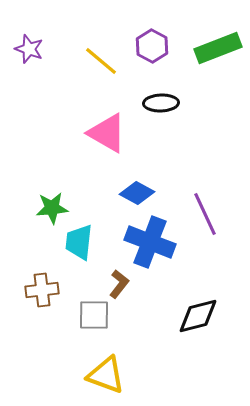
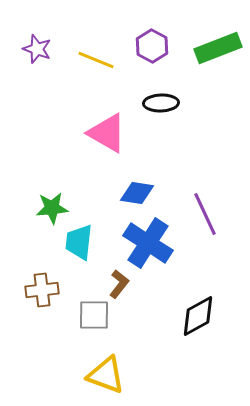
purple star: moved 8 px right
yellow line: moved 5 px left, 1 px up; rotated 18 degrees counterclockwise
blue diamond: rotated 20 degrees counterclockwise
blue cross: moved 2 px left, 1 px down; rotated 12 degrees clockwise
black diamond: rotated 15 degrees counterclockwise
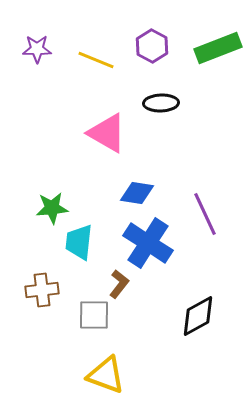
purple star: rotated 20 degrees counterclockwise
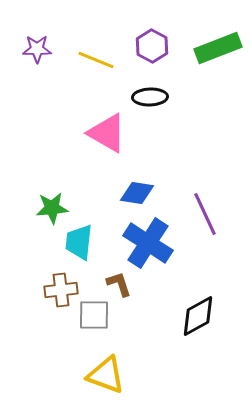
black ellipse: moved 11 px left, 6 px up
brown L-shape: rotated 56 degrees counterclockwise
brown cross: moved 19 px right
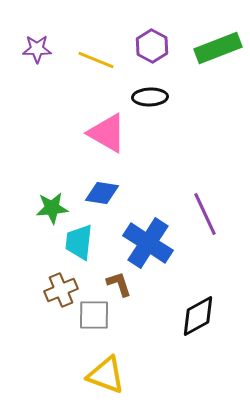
blue diamond: moved 35 px left
brown cross: rotated 16 degrees counterclockwise
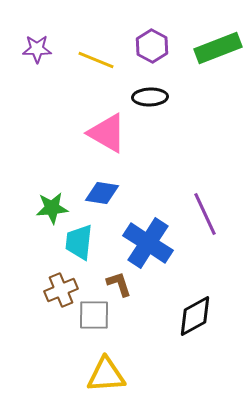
black diamond: moved 3 px left
yellow triangle: rotated 24 degrees counterclockwise
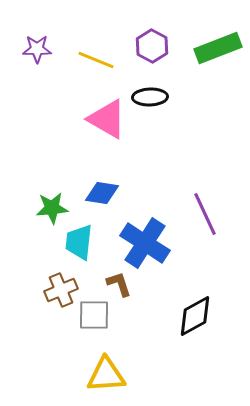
pink triangle: moved 14 px up
blue cross: moved 3 px left
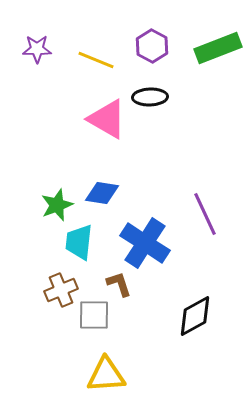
green star: moved 5 px right, 3 px up; rotated 16 degrees counterclockwise
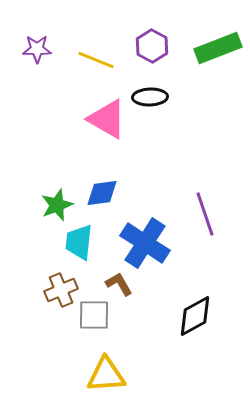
blue diamond: rotated 16 degrees counterclockwise
purple line: rotated 6 degrees clockwise
brown L-shape: rotated 12 degrees counterclockwise
